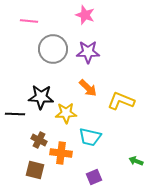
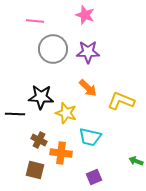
pink line: moved 6 px right
yellow star: rotated 20 degrees clockwise
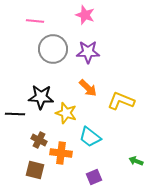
cyan trapezoid: rotated 25 degrees clockwise
